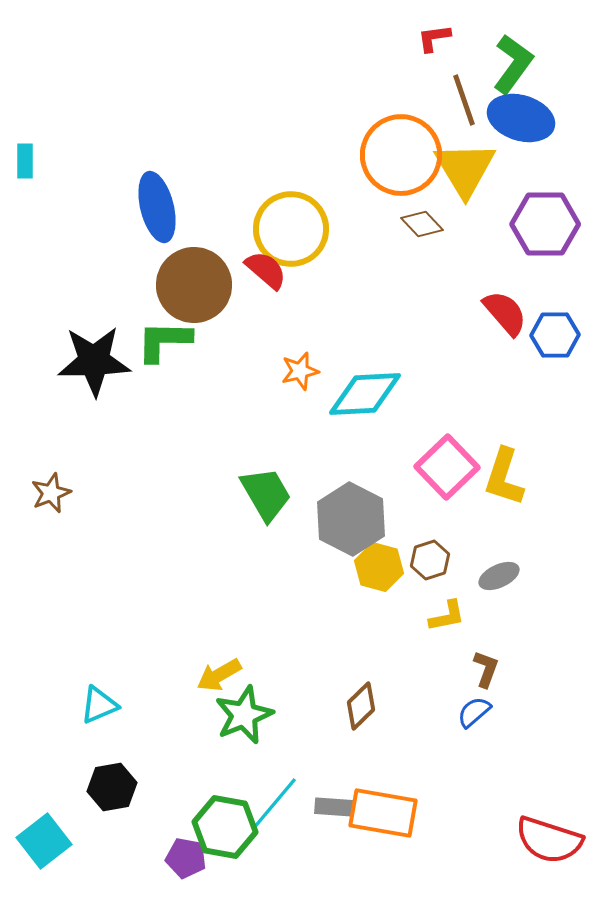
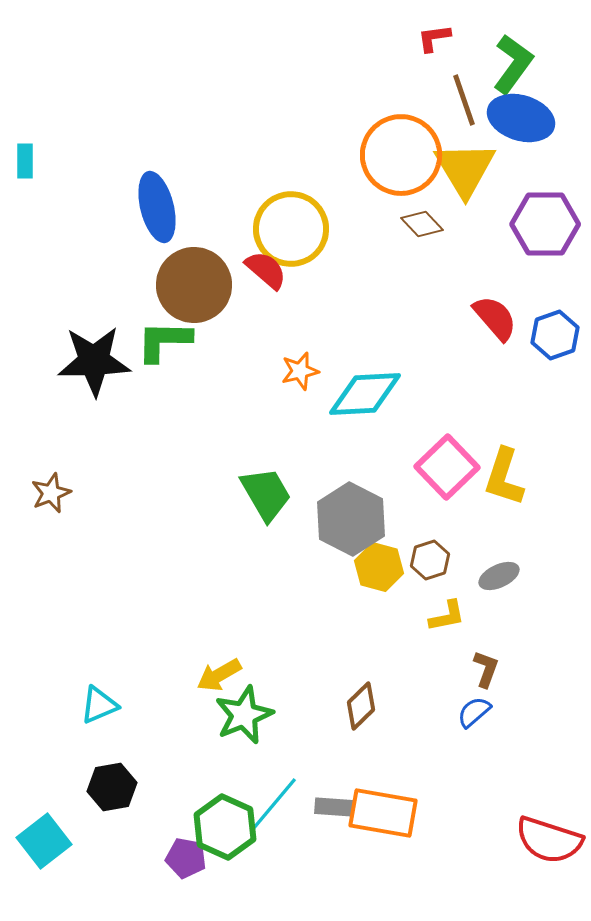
red semicircle at (505, 313): moved 10 px left, 5 px down
blue hexagon at (555, 335): rotated 18 degrees counterclockwise
green hexagon at (225, 827): rotated 14 degrees clockwise
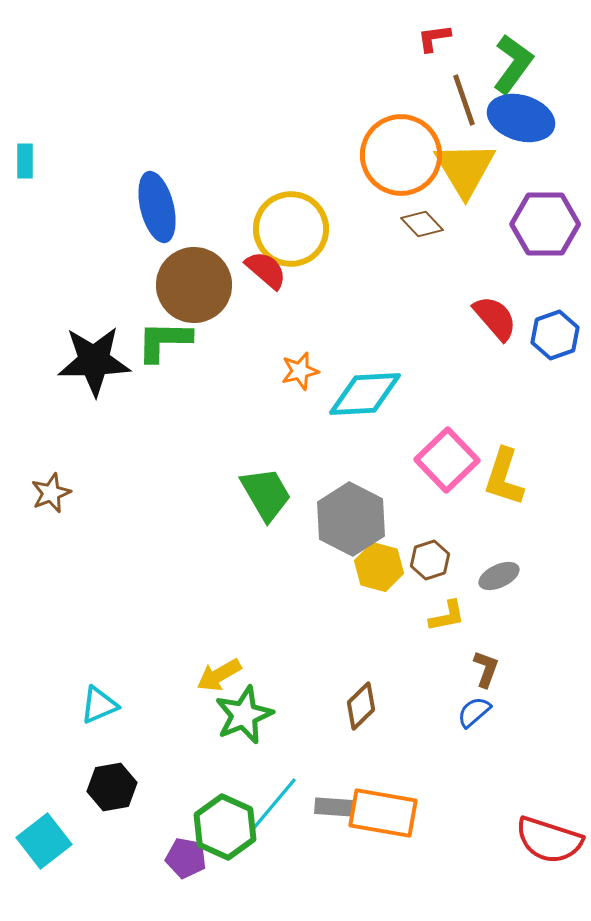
pink square at (447, 467): moved 7 px up
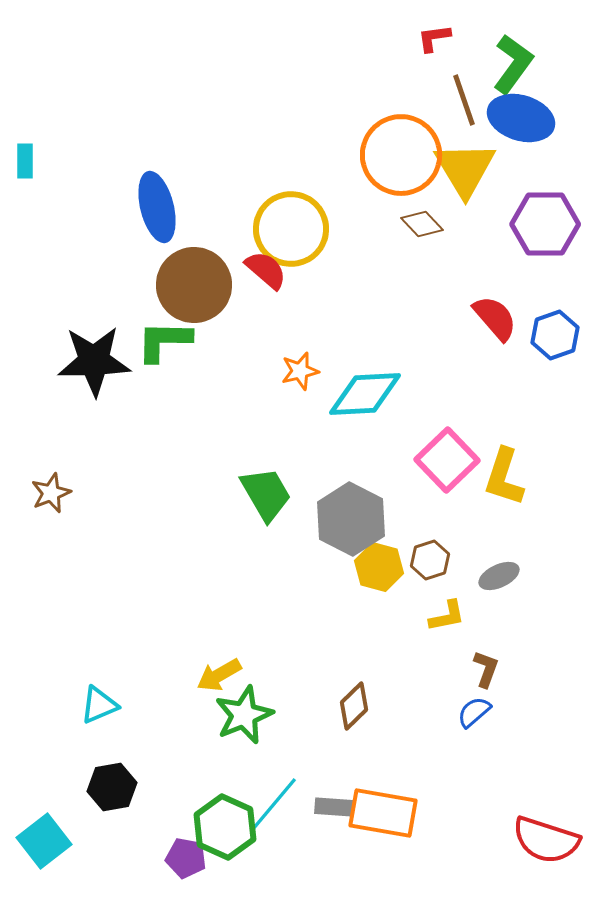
brown diamond at (361, 706): moved 7 px left
red semicircle at (549, 840): moved 3 px left
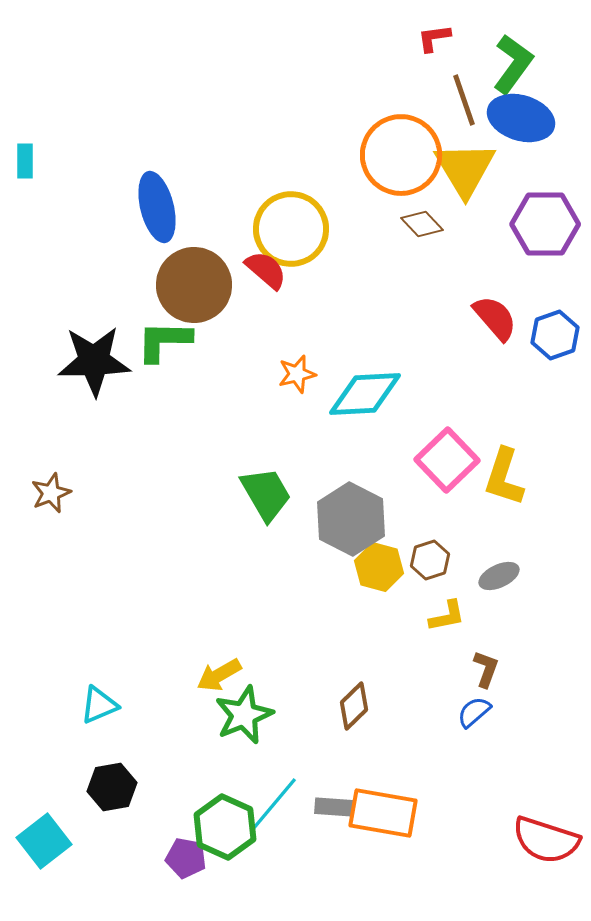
orange star at (300, 371): moved 3 px left, 3 px down
